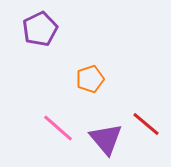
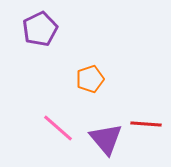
red line: rotated 36 degrees counterclockwise
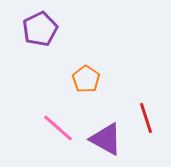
orange pentagon: moved 4 px left; rotated 20 degrees counterclockwise
red line: moved 6 px up; rotated 68 degrees clockwise
purple triangle: rotated 21 degrees counterclockwise
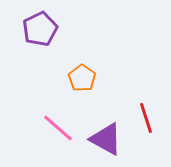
orange pentagon: moved 4 px left, 1 px up
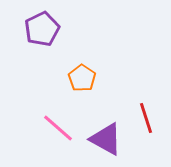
purple pentagon: moved 2 px right
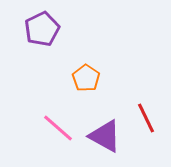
orange pentagon: moved 4 px right
red line: rotated 8 degrees counterclockwise
purple triangle: moved 1 px left, 3 px up
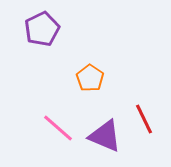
orange pentagon: moved 4 px right
red line: moved 2 px left, 1 px down
purple triangle: rotated 6 degrees counterclockwise
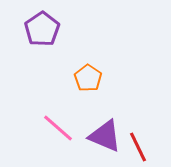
purple pentagon: rotated 8 degrees counterclockwise
orange pentagon: moved 2 px left
red line: moved 6 px left, 28 px down
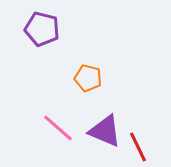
purple pentagon: rotated 24 degrees counterclockwise
orange pentagon: rotated 20 degrees counterclockwise
purple triangle: moved 5 px up
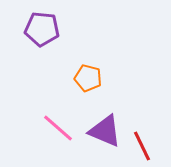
purple pentagon: rotated 8 degrees counterclockwise
red line: moved 4 px right, 1 px up
